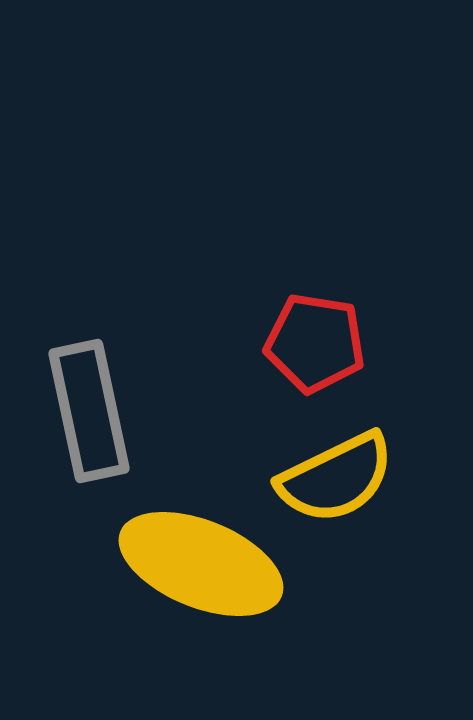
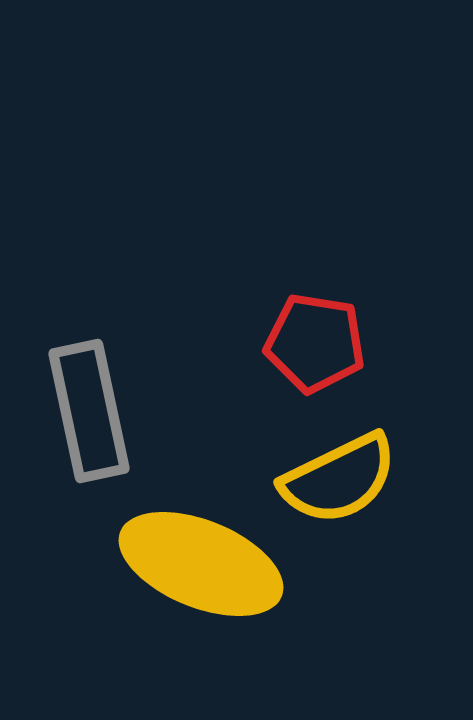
yellow semicircle: moved 3 px right, 1 px down
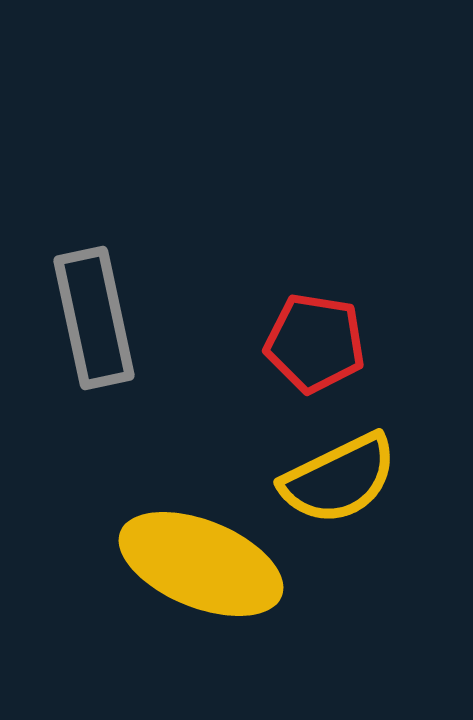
gray rectangle: moved 5 px right, 93 px up
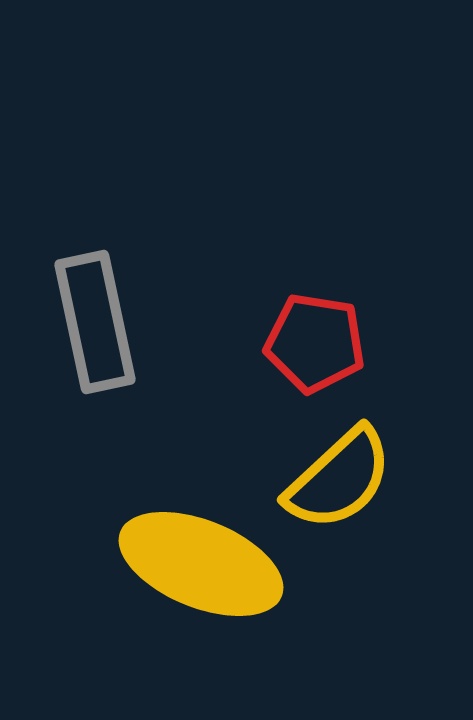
gray rectangle: moved 1 px right, 4 px down
yellow semicircle: rotated 17 degrees counterclockwise
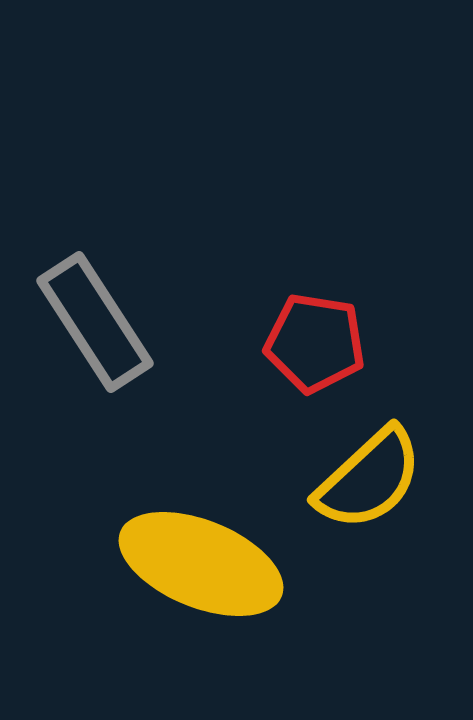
gray rectangle: rotated 21 degrees counterclockwise
yellow semicircle: moved 30 px right
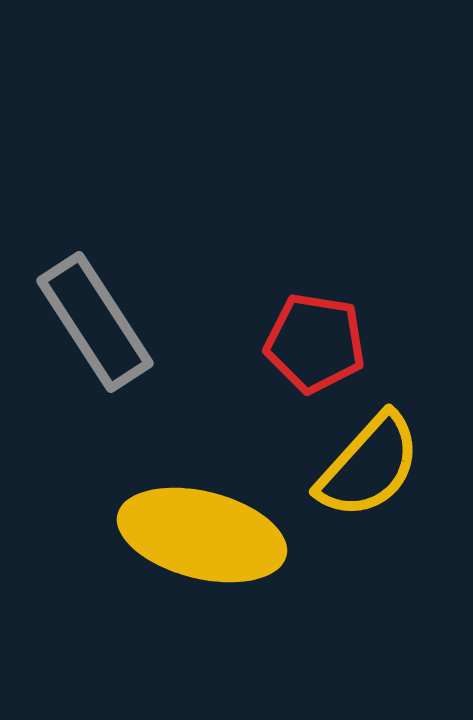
yellow semicircle: moved 13 px up; rotated 5 degrees counterclockwise
yellow ellipse: moved 1 px right, 29 px up; rotated 8 degrees counterclockwise
